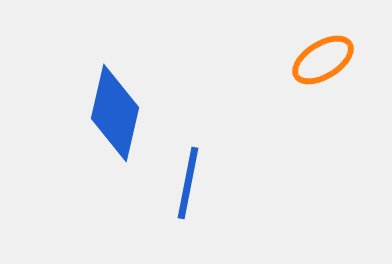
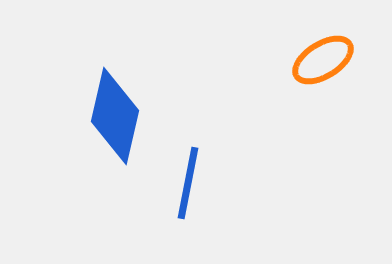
blue diamond: moved 3 px down
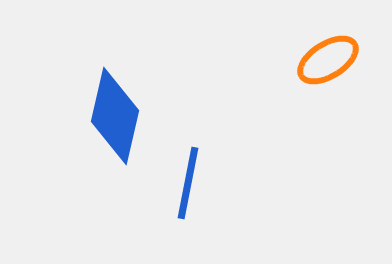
orange ellipse: moved 5 px right
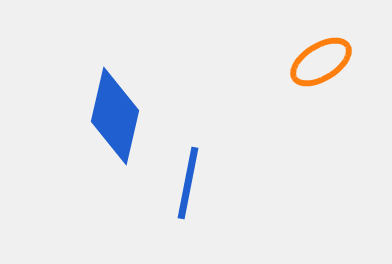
orange ellipse: moved 7 px left, 2 px down
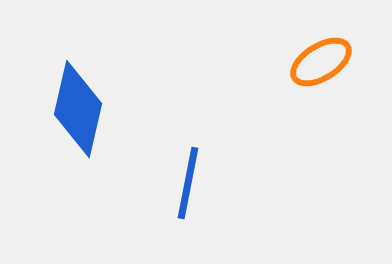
blue diamond: moved 37 px left, 7 px up
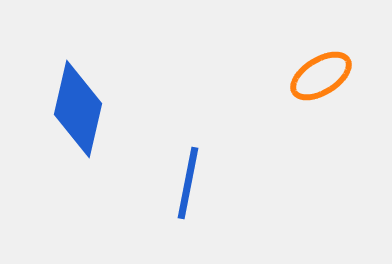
orange ellipse: moved 14 px down
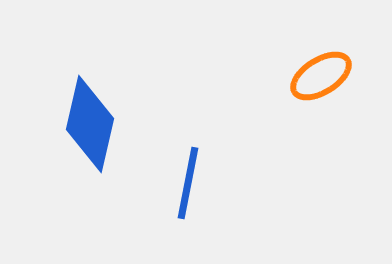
blue diamond: moved 12 px right, 15 px down
